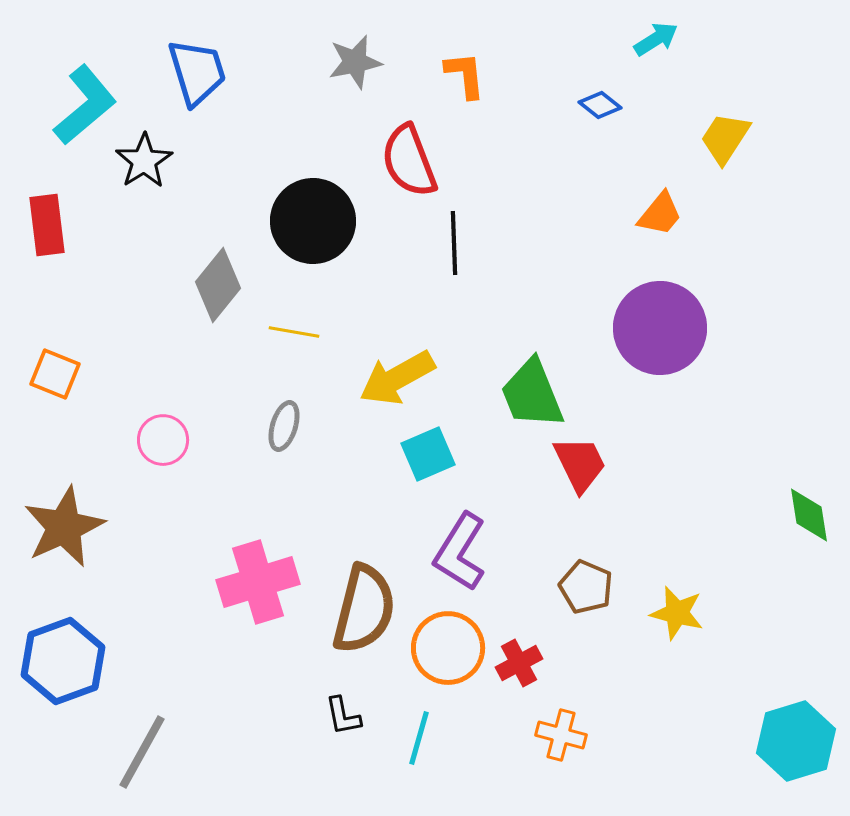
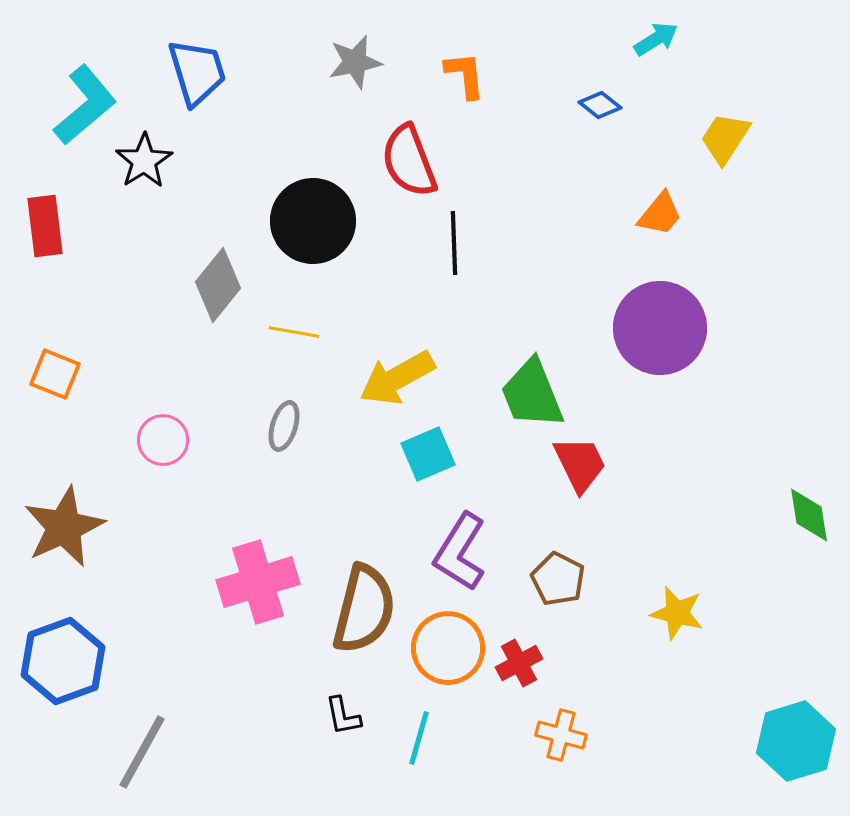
red rectangle: moved 2 px left, 1 px down
brown pentagon: moved 28 px left, 8 px up; rotated 4 degrees clockwise
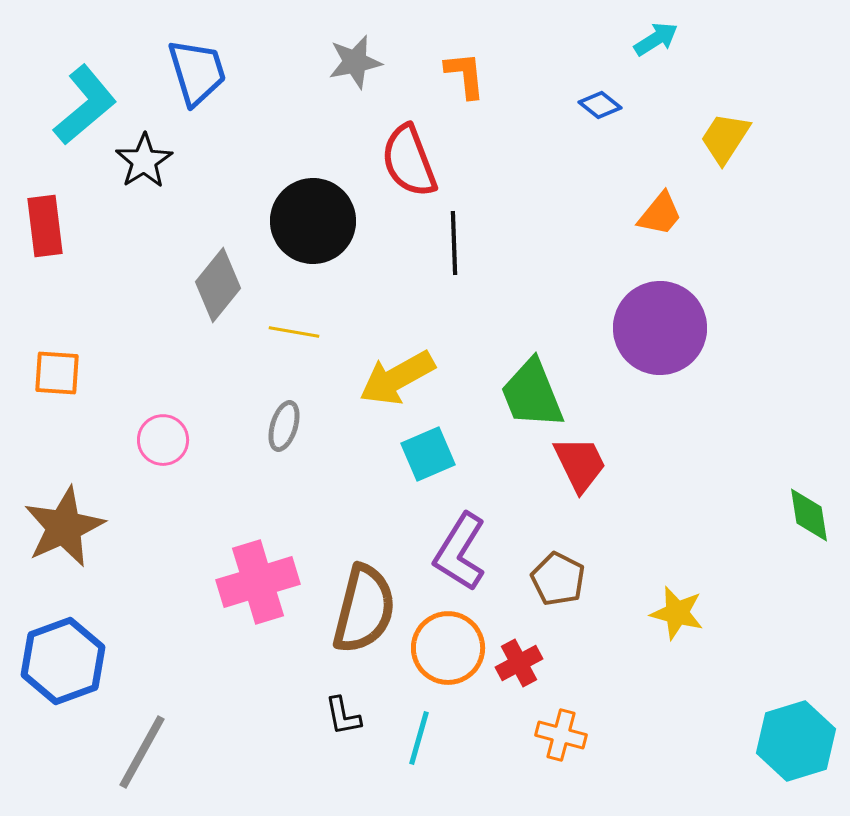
orange square: moved 2 px right, 1 px up; rotated 18 degrees counterclockwise
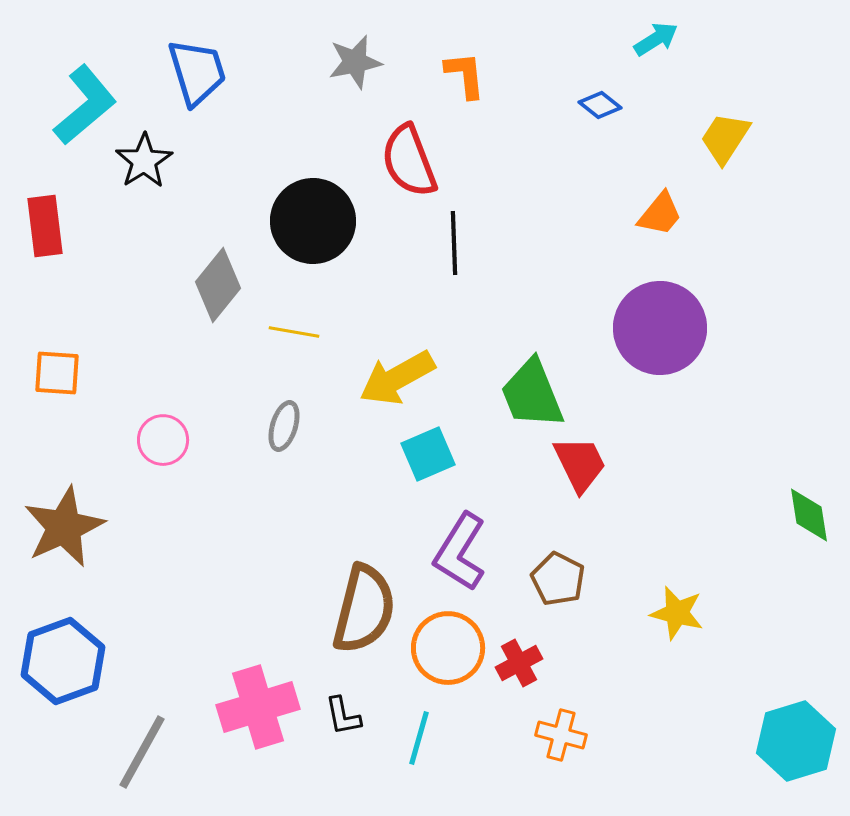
pink cross: moved 125 px down
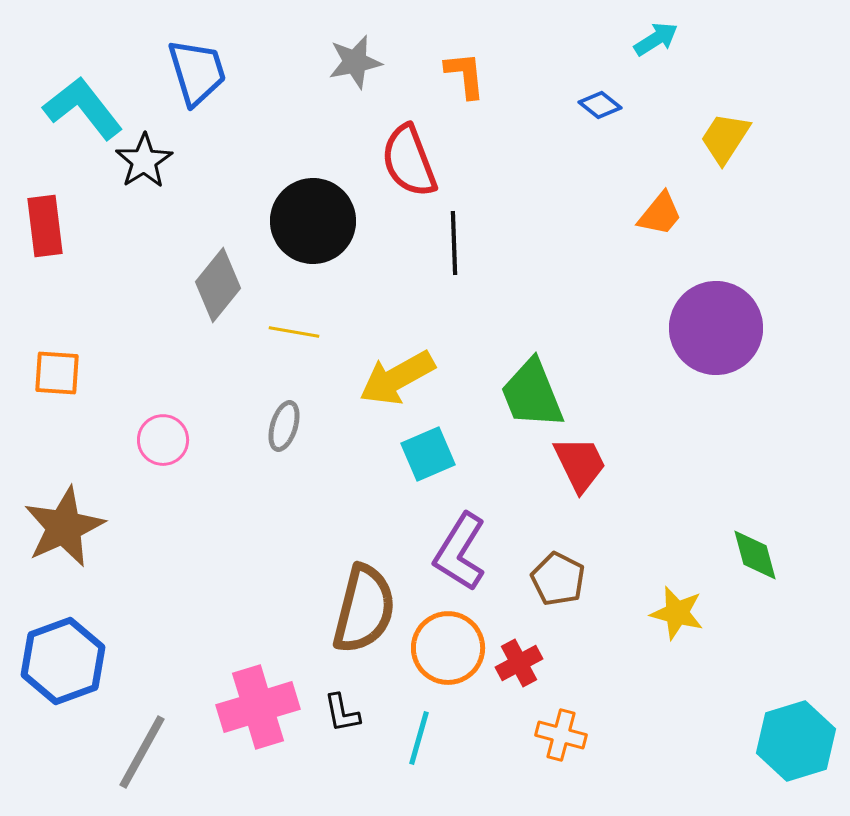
cyan L-shape: moved 2 px left, 3 px down; rotated 88 degrees counterclockwise
purple circle: moved 56 px right
green diamond: moved 54 px left, 40 px down; rotated 6 degrees counterclockwise
black L-shape: moved 1 px left, 3 px up
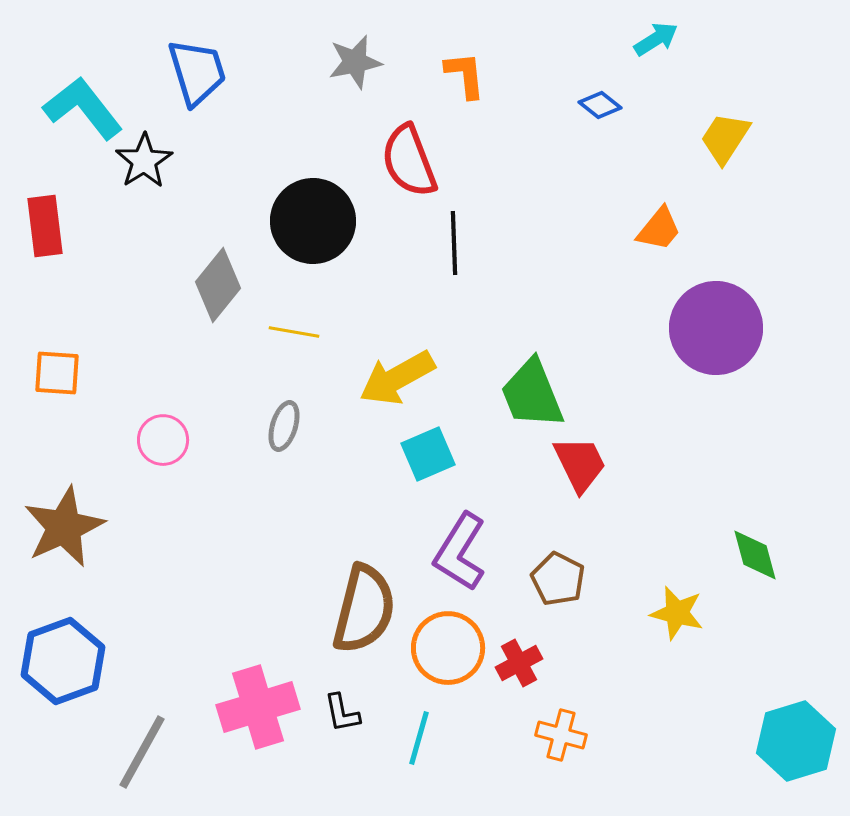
orange trapezoid: moved 1 px left, 15 px down
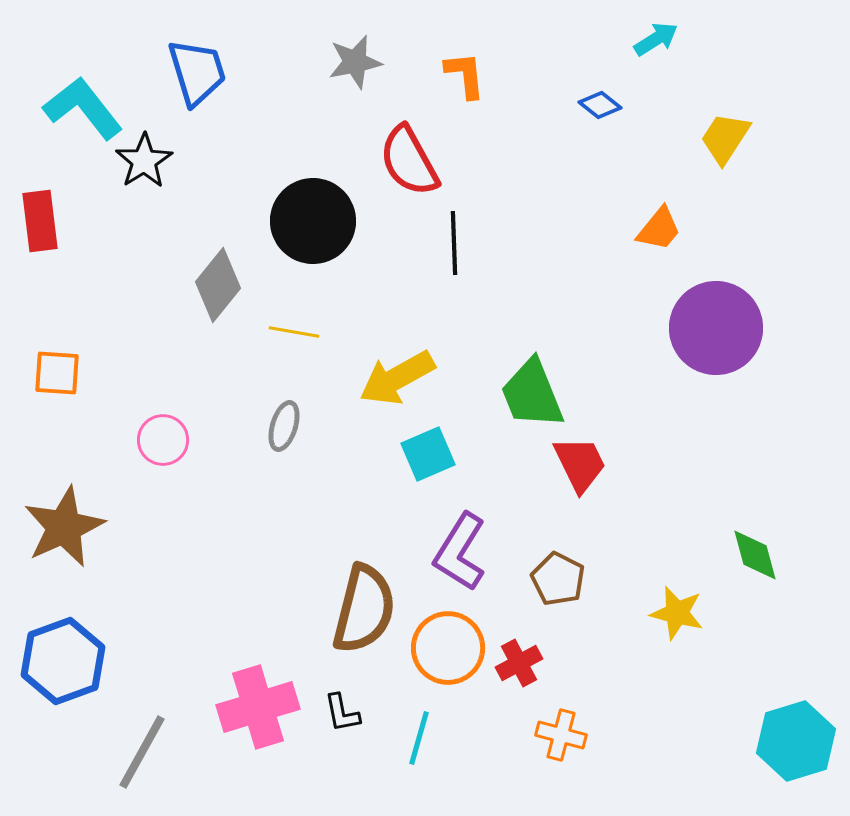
red semicircle: rotated 8 degrees counterclockwise
red rectangle: moved 5 px left, 5 px up
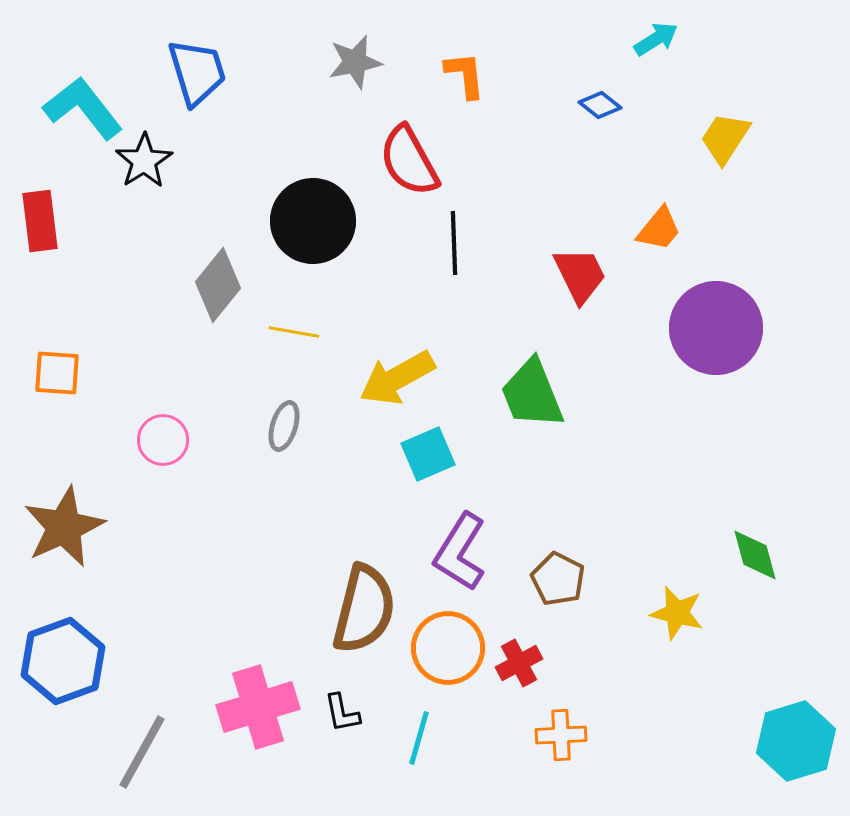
red trapezoid: moved 189 px up
orange cross: rotated 18 degrees counterclockwise
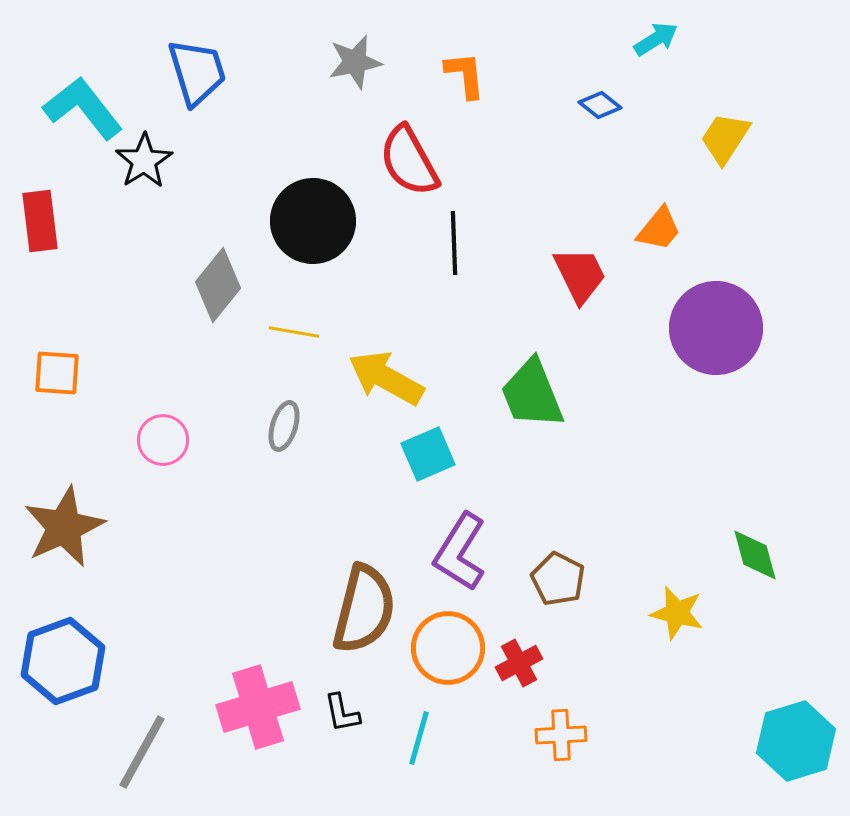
yellow arrow: moved 11 px left; rotated 58 degrees clockwise
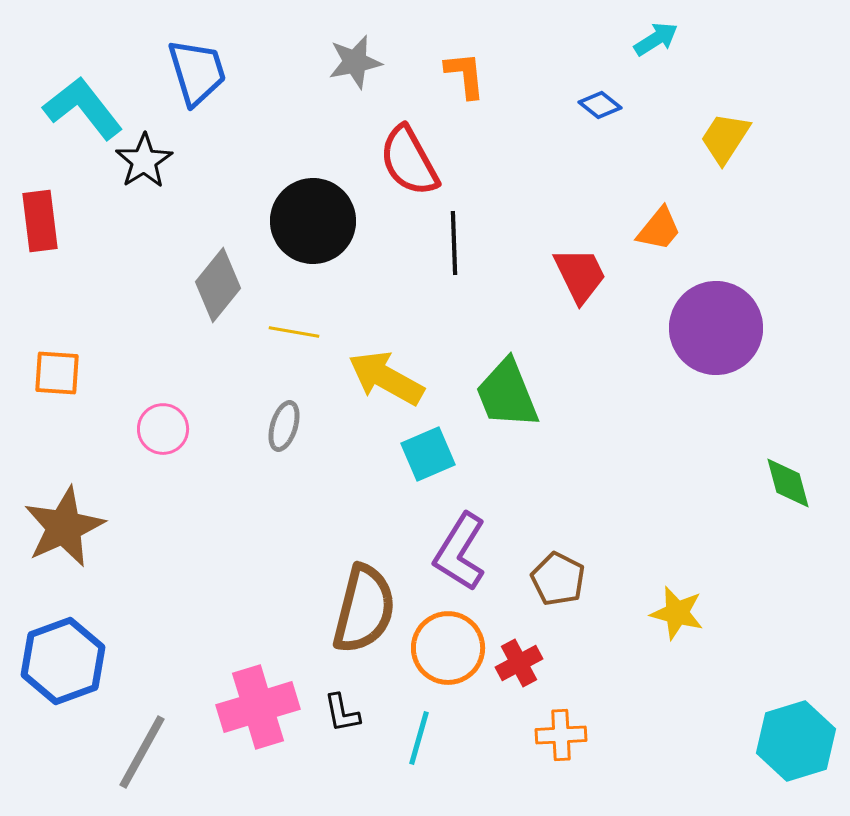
green trapezoid: moved 25 px left
pink circle: moved 11 px up
green diamond: moved 33 px right, 72 px up
